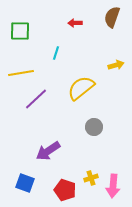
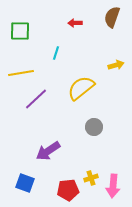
red pentagon: moved 3 px right; rotated 25 degrees counterclockwise
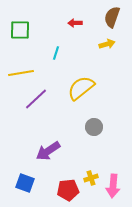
green square: moved 1 px up
yellow arrow: moved 9 px left, 21 px up
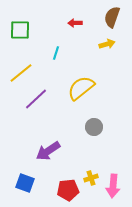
yellow line: rotated 30 degrees counterclockwise
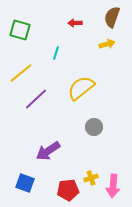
green square: rotated 15 degrees clockwise
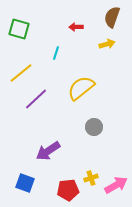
red arrow: moved 1 px right, 4 px down
green square: moved 1 px left, 1 px up
pink arrow: moved 3 px right, 1 px up; rotated 125 degrees counterclockwise
